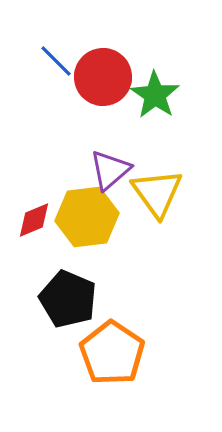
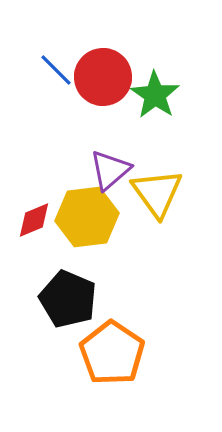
blue line: moved 9 px down
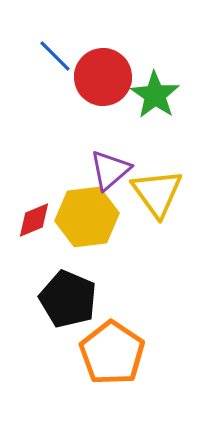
blue line: moved 1 px left, 14 px up
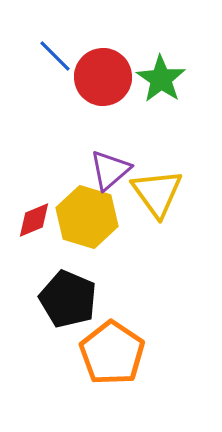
green star: moved 6 px right, 16 px up
yellow hexagon: rotated 24 degrees clockwise
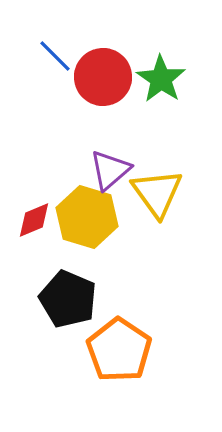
orange pentagon: moved 7 px right, 3 px up
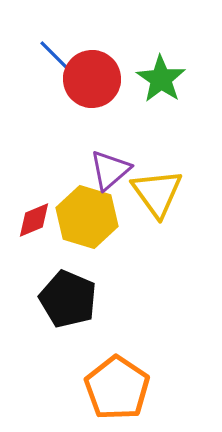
red circle: moved 11 px left, 2 px down
orange pentagon: moved 2 px left, 38 px down
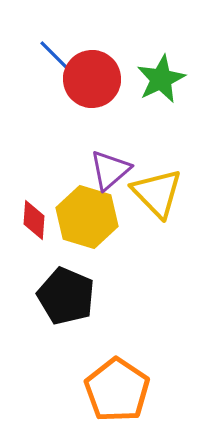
green star: rotated 12 degrees clockwise
yellow triangle: rotated 8 degrees counterclockwise
red diamond: rotated 63 degrees counterclockwise
black pentagon: moved 2 px left, 3 px up
orange pentagon: moved 2 px down
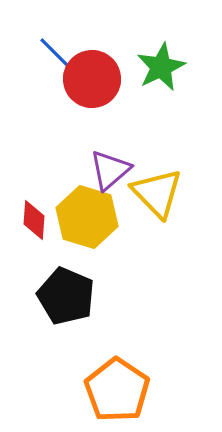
blue line: moved 3 px up
green star: moved 12 px up
